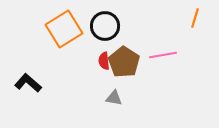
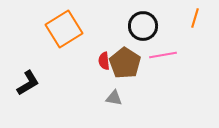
black circle: moved 38 px right
brown pentagon: moved 1 px right, 1 px down
black L-shape: rotated 108 degrees clockwise
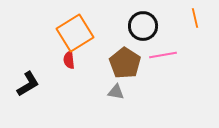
orange line: rotated 30 degrees counterclockwise
orange square: moved 11 px right, 4 px down
red semicircle: moved 35 px left, 1 px up
black L-shape: moved 1 px down
gray triangle: moved 2 px right, 6 px up
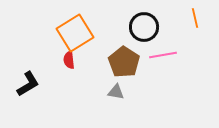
black circle: moved 1 px right, 1 px down
brown pentagon: moved 1 px left, 1 px up
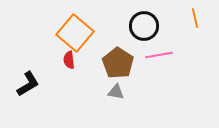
black circle: moved 1 px up
orange square: rotated 18 degrees counterclockwise
pink line: moved 4 px left
brown pentagon: moved 6 px left, 1 px down
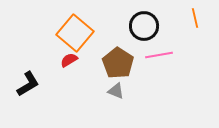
red semicircle: rotated 66 degrees clockwise
gray triangle: moved 1 px up; rotated 12 degrees clockwise
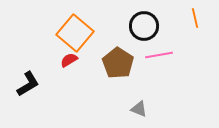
gray triangle: moved 23 px right, 18 px down
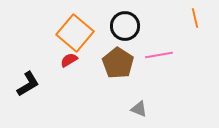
black circle: moved 19 px left
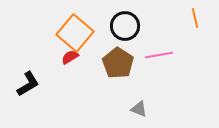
red semicircle: moved 1 px right, 3 px up
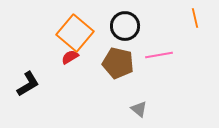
brown pentagon: rotated 20 degrees counterclockwise
gray triangle: rotated 18 degrees clockwise
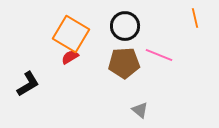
orange square: moved 4 px left, 1 px down; rotated 9 degrees counterclockwise
pink line: rotated 32 degrees clockwise
brown pentagon: moved 6 px right; rotated 16 degrees counterclockwise
gray triangle: moved 1 px right, 1 px down
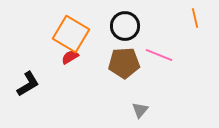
gray triangle: rotated 30 degrees clockwise
